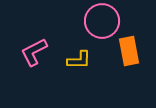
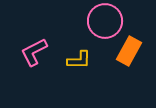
pink circle: moved 3 px right
orange rectangle: rotated 40 degrees clockwise
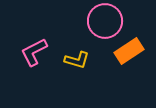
orange rectangle: rotated 28 degrees clockwise
yellow L-shape: moved 2 px left; rotated 15 degrees clockwise
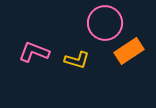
pink circle: moved 2 px down
pink L-shape: rotated 48 degrees clockwise
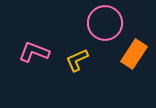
orange rectangle: moved 5 px right, 3 px down; rotated 24 degrees counterclockwise
yellow L-shape: rotated 140 degrees clockwise
